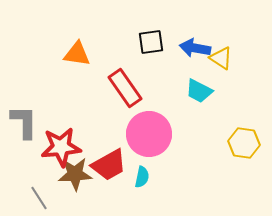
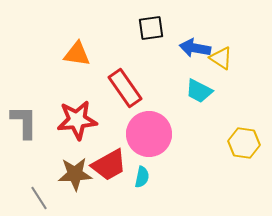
black square: moved 14 px up
red star: moved 16 px right, 27 px up
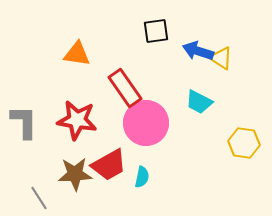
black square: moved 5 px right, 3 px down
blue arrow: moved 3 px right, 3 px down; rotated 8 degrees clockwise
cyan trapezoid: moved 11 px down
red star: rotated 15 degrees clockwise
pink circle: moved 3 px left, 11 px up
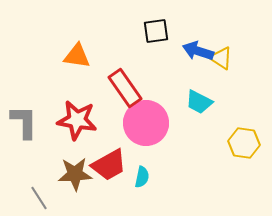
orange triangle: moved 2 px down
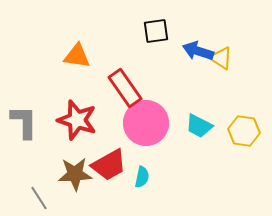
cyan trapezoid: moved 24 px down
red star: rotated 9 degrees clockwise
yellow hexagon: moved 12 px up
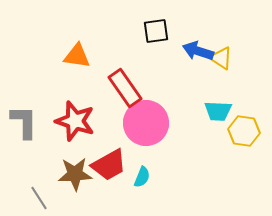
red star: moved 2 px left, 1 px down
cyan trapezoid: moved 19 px right, 15 px up; rotated 24 degrees counterclockwise
cyan semicircle: rotated 10 degrees clockwise
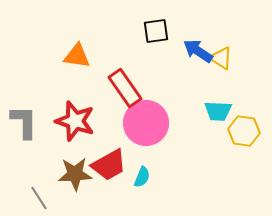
blue arrow: rotated 16 degrees clockwise
